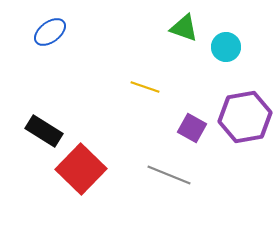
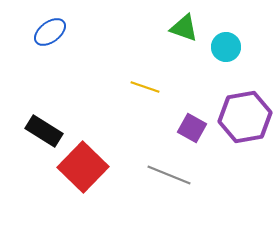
red square: moved 2 px right, 2 px up
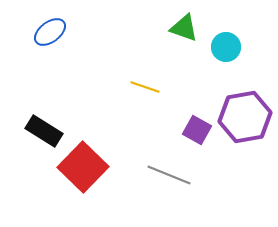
purple square: moved 5 px right, 2 px down
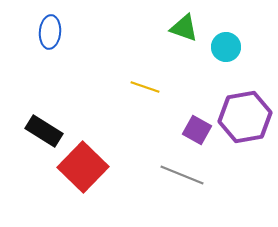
blue ellipse: rotated 48 degrees counterclockwise
gray line: moved 13 px right
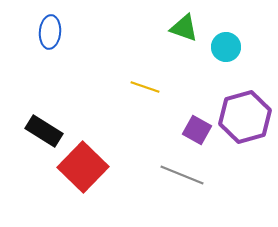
purple hexagon: rotated 6 degrees counterclockwise
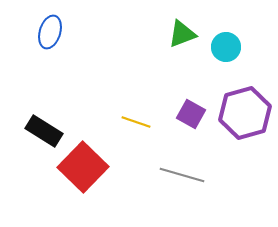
green triangle: moved 2 px left, 6 px down; rotated 40 degrees counterclockwise
blue ellipse: rotated 12 degrees clockwise
yellow line: moved 9 px left, 35 px down
purple hexagon: moved 4 px up
purple square: moved 6 px left, 16 px up
gray line: rotated 6 degrees counterclockwise
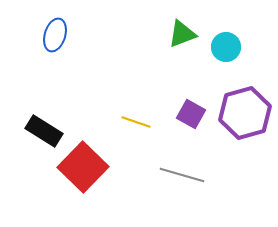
blue ellipse: moved 5 px right, 3 px down
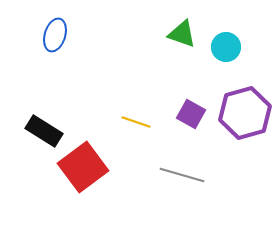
green triangle: rotated 40 degrees clockwise
red square: rotated 9 degrees clockwise
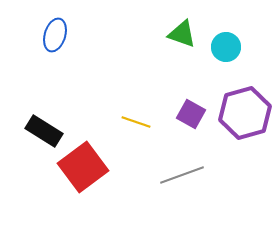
gray line: rotated 36 degrees counterclockwise
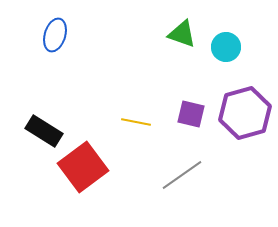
purple square: rotated 16 degrees counterclockwise
yellow line: rotated 8 degrees counterclockwise
gray line: rotated 15 degrees counterclockwise
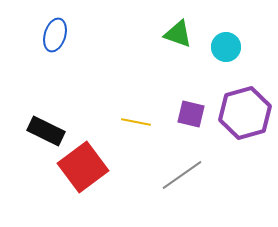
green triangle: moved 4 px left
black rectangle: moved 2 px right; rotated 6 degrees counterclockwise
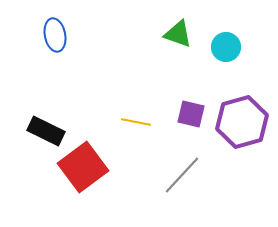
blue ellipse: rotated 28 degrees counterclockwise
purple hexagon: moved 3 px left, 9 px down
gray line: rotated 12 degrees counterclockwise
